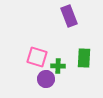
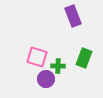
purple rectangle: moved 4 px right
green rectangle: rotated 18 degrees clockwise
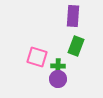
purple rectangle: rotated 25 degrees clockwise
green rectangle: moved 8 px left, 12 px up
purple circle: moved 12 px right
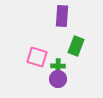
purple rectangle: moved 11 px left
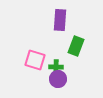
purple rectangle: moved 2 px left, 4 px down
pink square: moved 2 px left, 3 px down
green cross: moved 2 px left, 1 px down
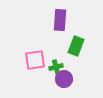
pink square: rotated 25 degrees counterclockwise
green cross: rotated 16 degrees counterclockwise
purple circle: moved 6 px right
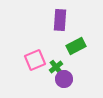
green rectangle: rotated 42 degrees clockwise
pink square: rotated 15 degrees counterclockwise
green cross: rotated 24 degrees counterclockwise
